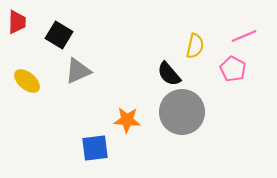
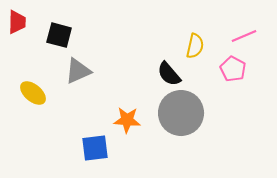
black square: rotated 16 degrees counterclockwise
yellow ellipse: moved 6 px right, 12 px down
gray circle: moved 1 px left, 1 px down
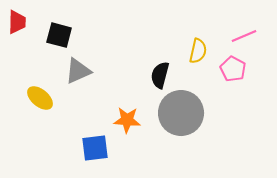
yellow semicircle: moved 3 px right, 5 px down
black semicircle: moved 9 px left, 1 px down; rotated 56 degrees clockwise
yellow ellipse: moved 7 px right, 5 px down
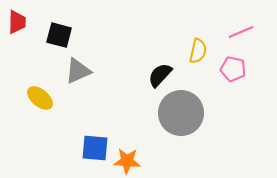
pink line: moved 3 px left, 4 px up
pink pentagon: rotated 15 degrees counterclockwise
black semicircle: rotated 28 degrees clockwise
orange star: moved 41 px down
blue square: rotated 12 degrees clockwise
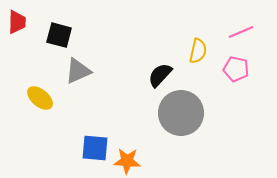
pink pentagon: moved 3 px right
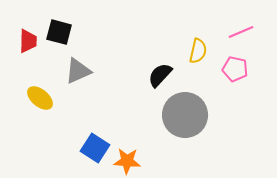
red trapezoid: moved 11 px right, 19 px down
black square: moved 3 px up
pink pentagon: moved 1 px left
gray circle: moved 4 px right, 2 px down
blue square: rotated 28 degrees clockwise
